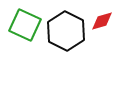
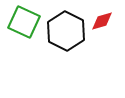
green square: moved 1 px left, 3 px up
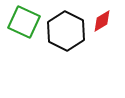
red diamond: rotated 15 degrees counterclockwise
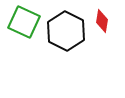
red diamond: rotated 50 degrees counterclockwise
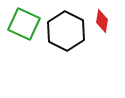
green square: moved 2 px down
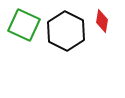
green square: moved 1 px down
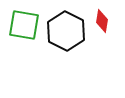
green square: rotated 16 degrees counterclockwise
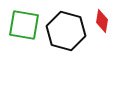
black hexagon: rotated 12 degrees counterclockwise
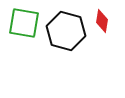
green square: moved 2 px up
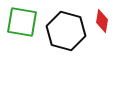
green square: moved 2 px left, 1 px up
